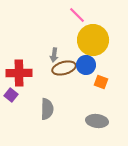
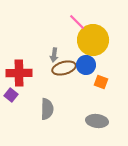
pink line: moved 7 px down
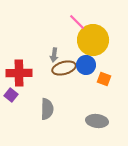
orange square: moved 3 px right, 3 px up
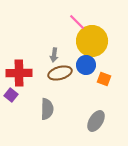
yellow circle: moved 1 px left, 1 px down
brown ellipse: moved 4 px left, 5 px down
gray ellipse: moved 1 px left; rotated 65 degrees counterclockwise
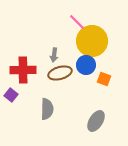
red cross: moved 4 px right, 3 px up
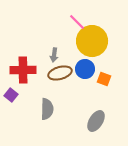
blue circle: moved 1 px left, 4 px down
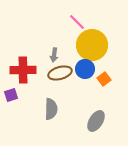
yellow circle: moved 4 px down
orange square: rotated 32 degrees clockwise
purple square: rotated 32 degrees clockwise
gray semicircle: moved 4 px right
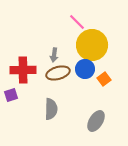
brown ellipse: moved 2 px left
